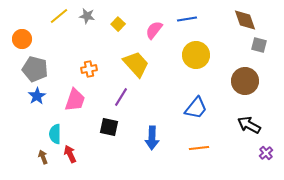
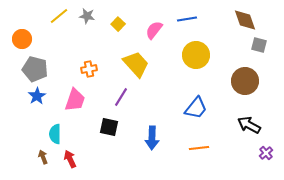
red arrow: moved 5 px down
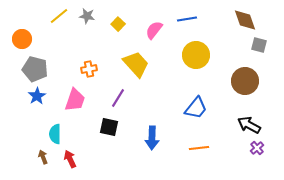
purple line: moved 3 px left, 1 px down
purple cross: moved 9 px left, 5 px up
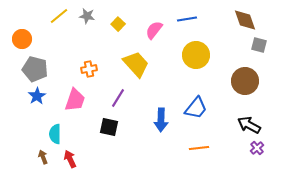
blue arrow: moved 9 px right, 18 px up
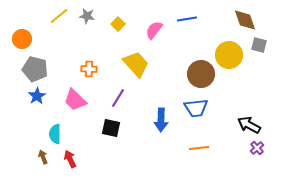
yellow circle: moved 33 px right
orange cross: rotated 14 degrees clockwise
brown circle: moved 44 px left, 7 px up
pink trapezoid: rotated 115 degrees clockwise
blue trapezoid: rotated 45 degrees clockwise
black square: moved 2 px right, 1 px down
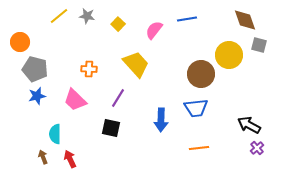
orange circle: moved 2 px left, 3 px down
blue star: rotated 18 degrees clockwise
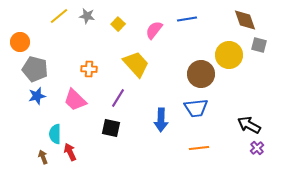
red arrow: moved 7 px up
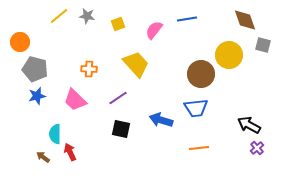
yellow square: rotated 24 degrees clockwise
gray square: moved 4 px right
purple line: rotated 24 degrees clockwise
blue arrow: rotated 105 degrees clockwise
black square: moved 10 px right, 1 px down
brown arrow: rotated 32 degrees counterclockwise
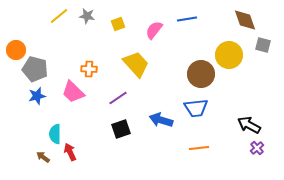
orange circle: moved 4 px left, 8 px down
pink trapezoid: moved 2 px left, 8 px up
black square: rotated 30 degrees counterclockwise
